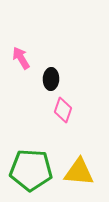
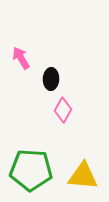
pink diamond: rotated 10 degrees clockwise
yellow triangle: moved 4 px right, 4 px down
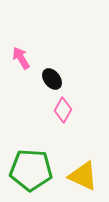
black ellipse: moved 1 px right; rotated 40 degrees counterclockwise
yellow triangle: rotated 20 degrees clockwise
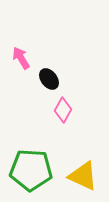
black ellipse: moved 3 px left
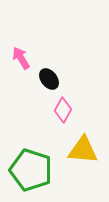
green pentagon: rotated 15 degrees clockwise
yellow triangle: moved 26 px up; rotated 20 degrees counterclockwise
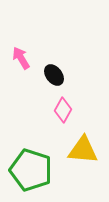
black ellipse: moved 5 px right, 4 px up
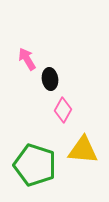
pink arrow: moved 6 px right, 1 px down
black ellipse: moved 4 px left, 4 px down; rotated 30 degrees clockwise
green pentagon: moved 4 px right, 5 px up
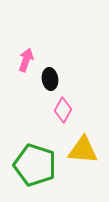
pink arrow: moved 1 px left, 1 px down; rotated 50 degrees clockwise
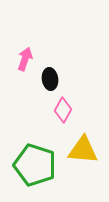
pink arrow: moved 1 px left, 1 px up
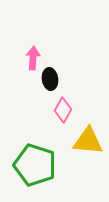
pink arrow: moved 8 px right, 1 px up; rotated 15 degrees counterclockwise
yellow triangle: moved 5 px right, 9 px up
